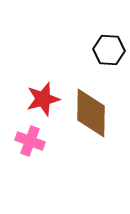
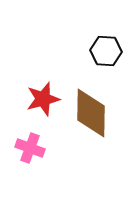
black hexagon: moved 3 px left, 1 px down
pink cross: moved 7 px down
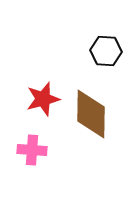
brown diamond: moved 1 px down
pink cross: moved 2 px right, 2 px down; rotated 16 degrees counterclockwise
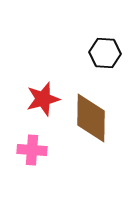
black hexagon: moved 1 px left, 2 px down
brown diamond: moved 4 px down
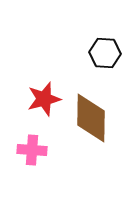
red star: moved 1 px right
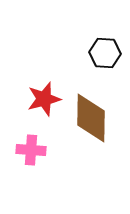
pink cross: moved 1 px left
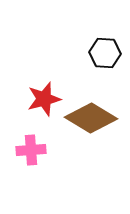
brown diamond: rotated 60 degrees counterclockwise
pink cross: rotated 8 degrees counterclockwise
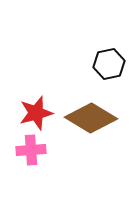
black hexagon: moved 4 px right, 11 px down; rotated 16 degrees counterclockwise
red star: moved 8 px left, 14 px down
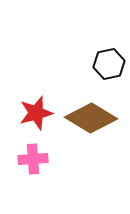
pink cross: moved 2 px right, 9 px down
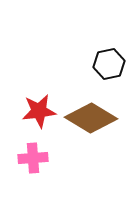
red star: moved 3 px right, 2 px up; rotated 8 degrees clockwise
pink cross: moved 1 px up
